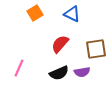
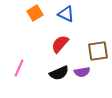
blue triangle: moved 6 px left
brown square: moved 2 px right, 2 px down
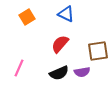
orange square: moved 8 px left, 4 px down
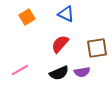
brown square: moved 1 px left, 3 px up
pink line: moved 1 px right, 2 px down; rotated 36 degrees clockwise
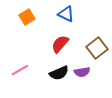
brown square: rotated 30 degrees counterclockwise
